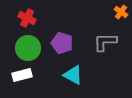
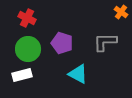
green circle: moved 1 px down
cyan triangle: moved 5 px right, 1 px up
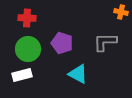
orange cross: rotated 24 degrees counterclockwise
red cross: rotated 24 degrees counterclockwise
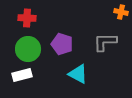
purple pentagon: moved 1 px down
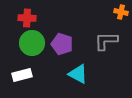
gray L-shape: moved 1 px right, 1 px up
green circle: moved 4 px right, 6 px up
